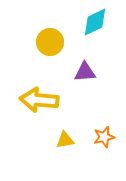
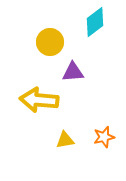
cyan diamond: rotated 12 degrees counterclockwise
purple triangle: moved 12 px left
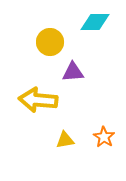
cyan diamond: rotated 36 degrees clockwise
yellow arrow: moved 1 px left
orange star: rotated 25 degrees counterclockwise
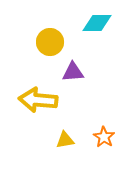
cyan diamond: moved 2 px right, 1 px down
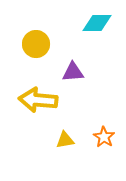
yellow circle: moved 14 px left, 2 px down
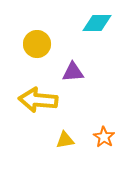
yellow circle: moved 1 px right
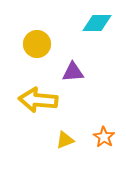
yellow triangle: rotated 12 degrees counterclockwise
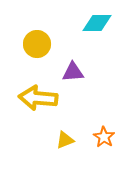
yellow arrow: moved 2 px up
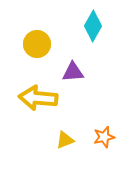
cyan diamond: moved 4 px left, 3 px down; rotated 60 degrees counterclockwise
orange star: rotated 25 degrees clockwise
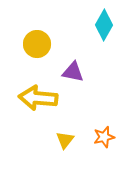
cyan diamond: moved 11 px right, 1 px up
purple triangle: rotated 15 degrees clockwise
yellow triangle: rotated 30 degrees counterclockwise
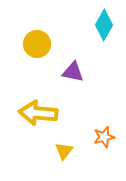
yellow arrow: moved 15 px down
yellow triangle: moved 1 px left, 11 px down
